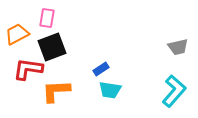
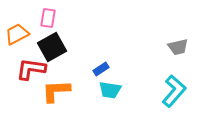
pink rectangle: moved 1 px right
black square: rotated 8 degrees counterclockwise
red L-shape: moved 3 px right
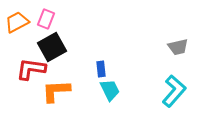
pink rectangle: moved 2 px left, 1 px down; rotated 12 degrees clockwise
orange trapezoid: moved 12 px up
blue rectangle: rotated 63 degrees counterclockwise
cyan trapezoid: rotated 125 degrees counterclockwise
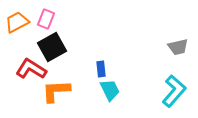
red L-shape: rotated 24 degrees clockwise
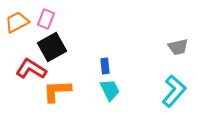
blue rectangle: moved 4 px right, 3 px up
orange L-shape: moved 1 px right
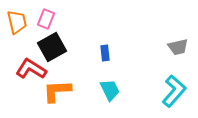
orange trapezoid: rotated 105 degrees clockwise
blue rectangle: moved 13 px up
